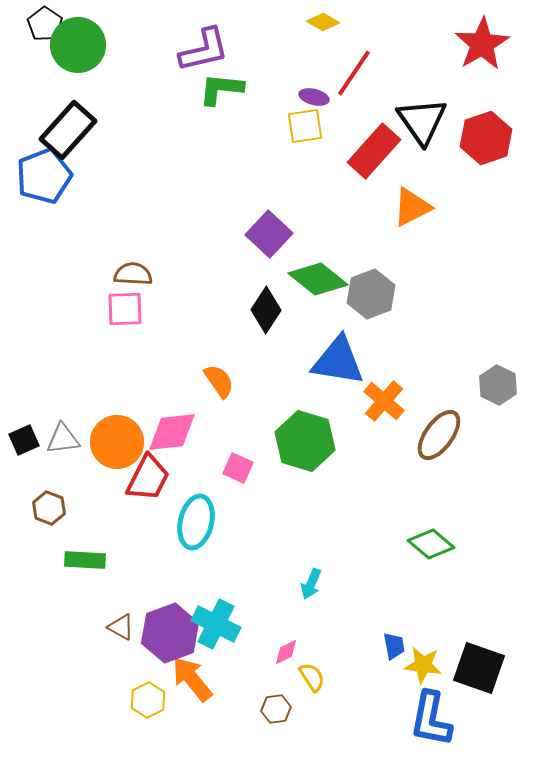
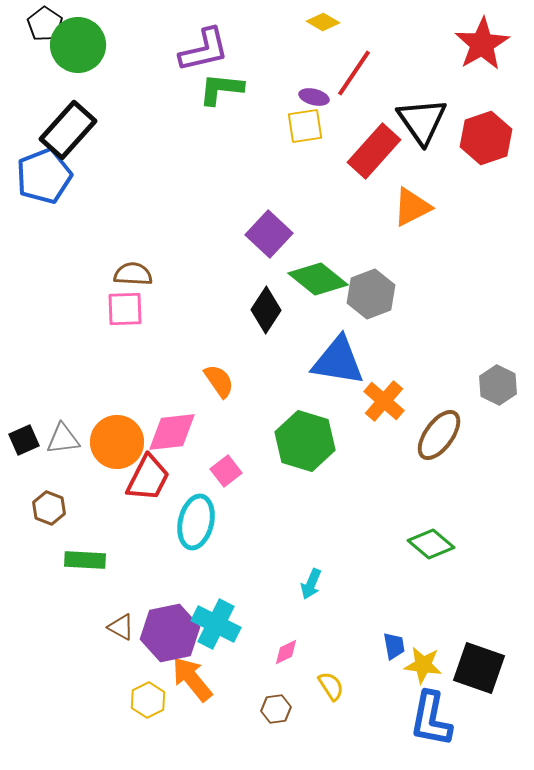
pink square at (238, 468): moved 12 px left, 3 px down; rotated 28 degrees clockwise
purple hexagon at (170, 633): rotated 8 degrees clockwise
yellow semicircle at (312, 677): moved 19 px right, 9 px down
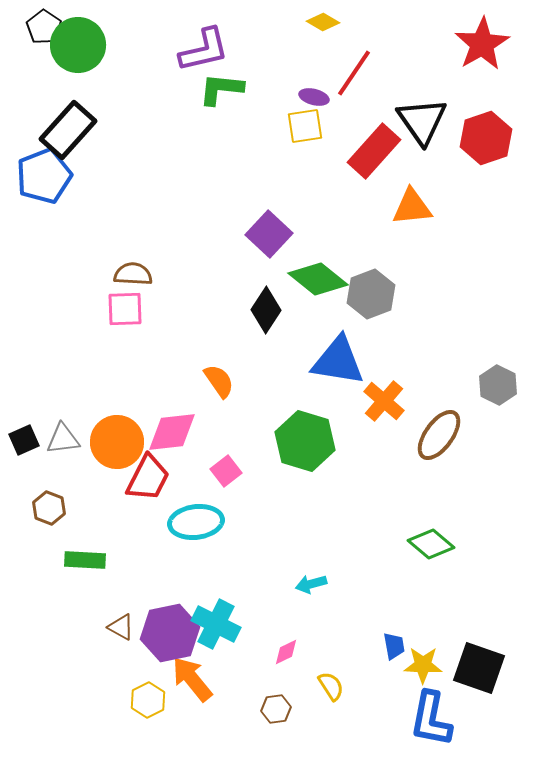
black pentagon at (45, 24): moved 1 px left, 3 px down
orange triangle at (412, 207): rotated 21 degrees clockwise
cyan ellipse at (196, 522): rotated 70 degrees clockwise
cyan arrow at (311, 584): rotated 52 degrees clockwise
yellow star at (423, 665): rotated 6 degrees counterclockwise
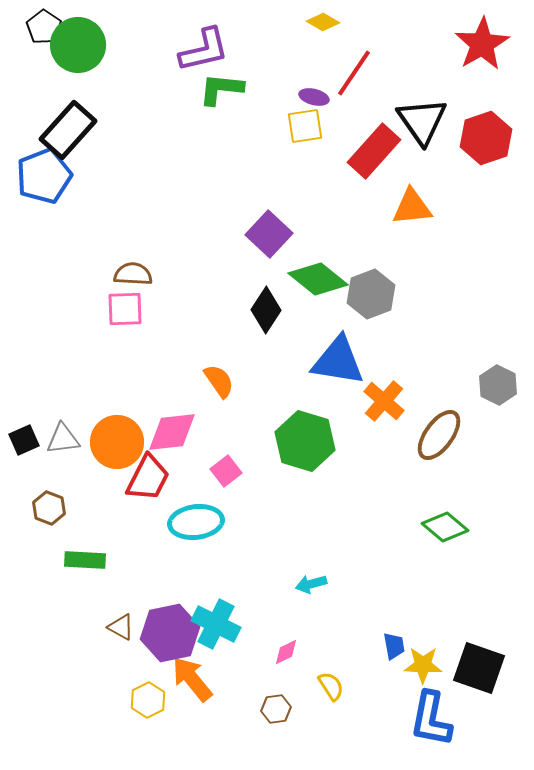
green diamond at (431, 544): moved 14 px right, 17 px up
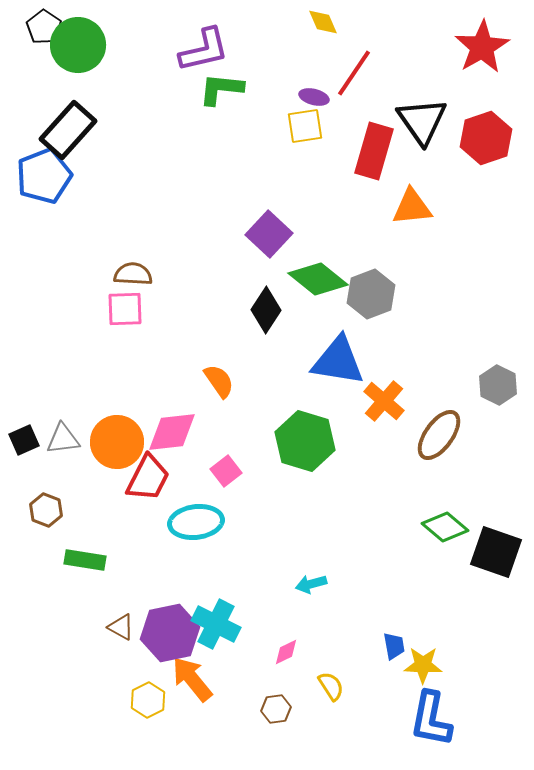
yellow diamond at (323, 22): rotated 36 degrees clockwise
red star at (482, 44): moved 3 px down
red rectangle at (374, 151): rotated 26 degrees counterclockwise
brown hexagon at (49, 508): moved 3 px left, 2 px down
green rectangle at (85, 560): rotated 6 degrees clockwise
black square at (479, 668): moved 17 px right, 116 px up
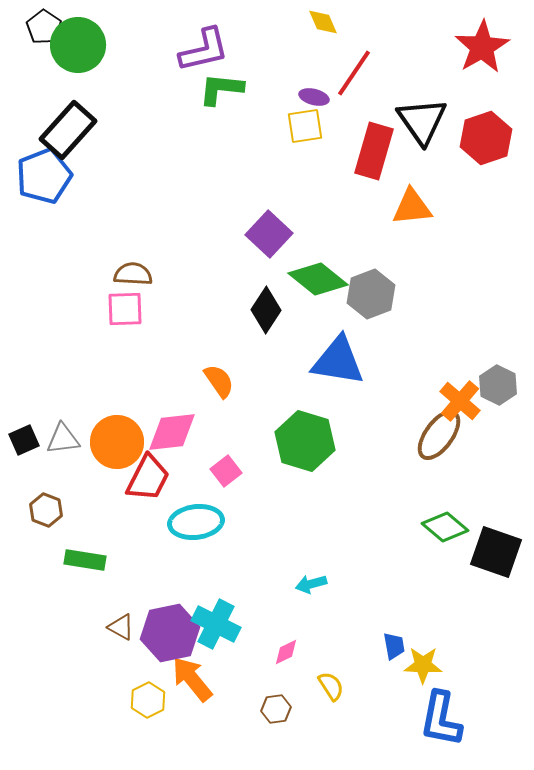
orange cross at (384, 401): moved 76 px right
blue L-shape at (431, 719): moved 10 px right
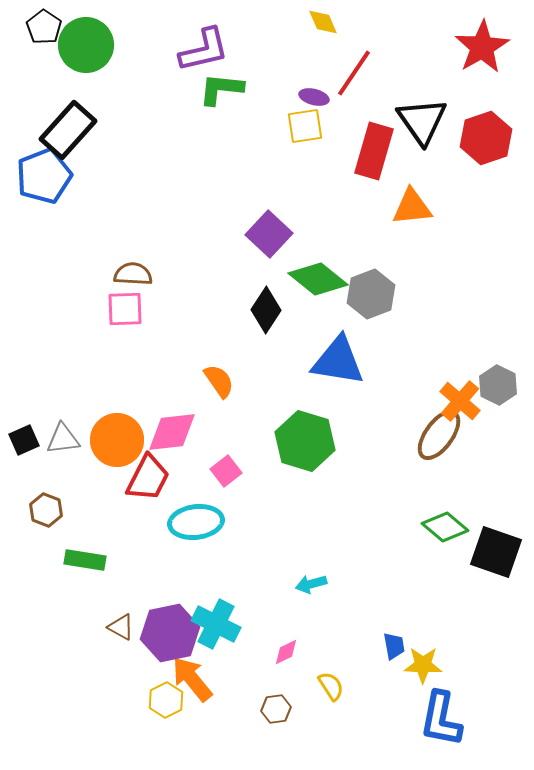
green circle at (78, 45): moved 8 px right
orange circle at (117, 442): moved 2 px up
yellow hexagon at (148, 700): moved 18 px right
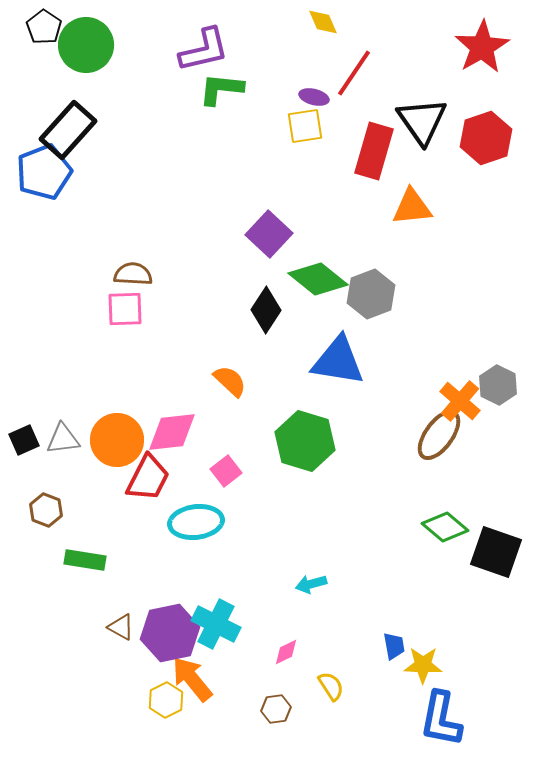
blue pentagon at (44, 176): moved 4 px up
orange semicircle at (219, 381): moved 11 px right; rotated 12 degrees counterclockwise
